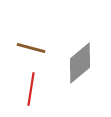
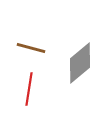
red line: moved 2 px left
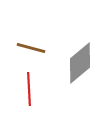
red line: rotated 12 degrees counterclockwise
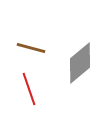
red line: rotated 16 degrees counterclockwise
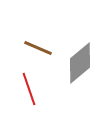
brown line: moved 7 px right; rotated 8 degrees clockwise
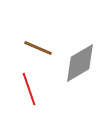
gray diamond: rotated 9 degrees clockwise
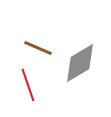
red line: moved 1 px left, 4 px up
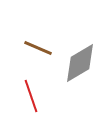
red line: moved 3 px right, 11 px down
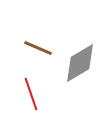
red line: moved 2 px up
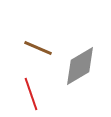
gray diamond: moved 3 px down
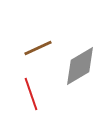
brown line: rotated 48 degrees counterclockwise
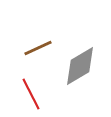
red line: rotated 8 degrees counterclockwise
